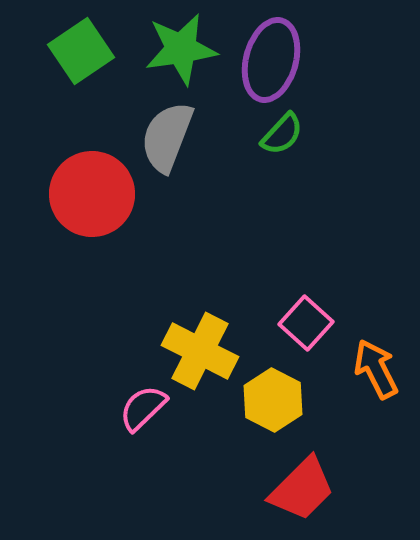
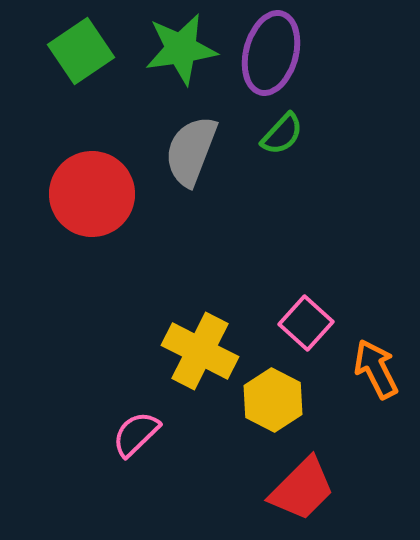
purple ellipse: moved 7 px up
gray semicircle: moved 24 px right, 14 px down
pink semicircle: moved 7 px left, 26 px down
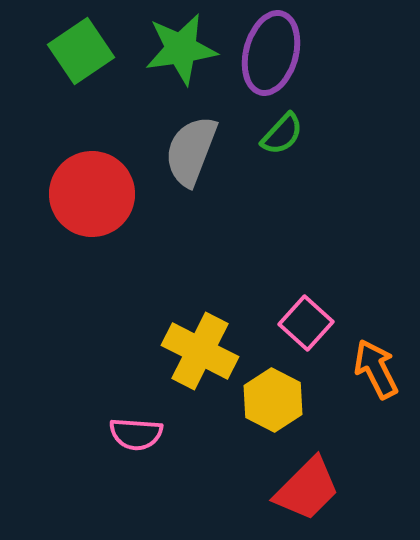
pink semicircle: rotated 132 degrees counterclockwise
red trapezoid: moved 5 px right
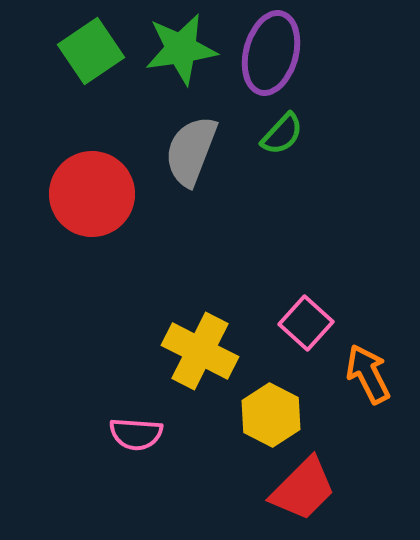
green square: moved 10 px right
orange arrow: moved 8 px left, 5 px down
yellow hexagon: moved 2 px left, 15 px down
red trapezoid: moved 4 px left
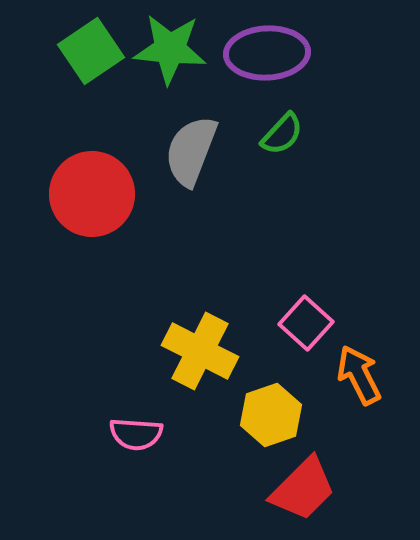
green star: moved 11 px left; rotated 14 degrees clockwise
purple ellipse: moved 4 px left; rotated 72 degrees clockwise
orange arrow: moved 9 px left, 1 px down
yellow hexagon: rotated 14 degrees clockwise
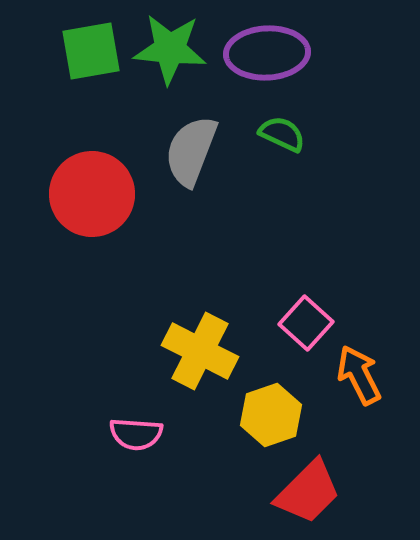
green square: rotated 24 degrees clockwise
green semicircle: rotated 108 degrees counterclockwise
red trapezoid: moved 5 px right, 3 px down
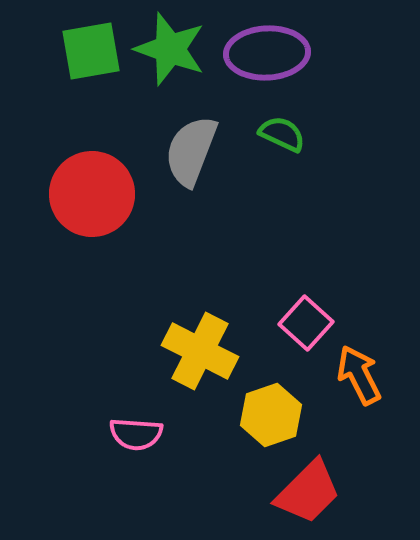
green star: rotated 14 degrees clockwise
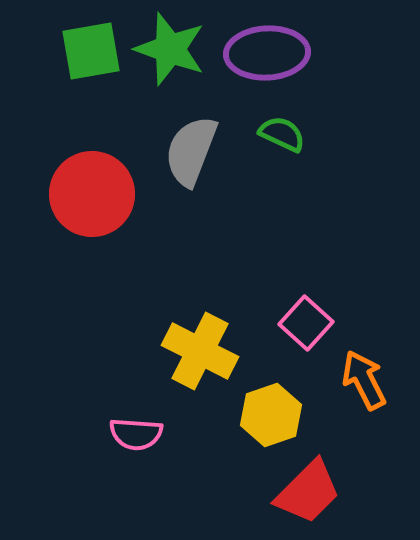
orange arrow: moved 5 px right, 5 px down
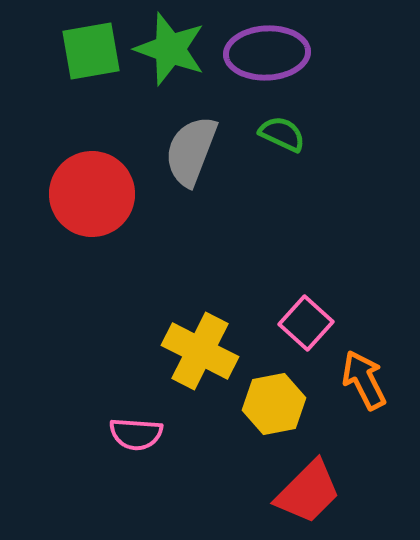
yellow hexagon: moved 3 px right, 11 px up; rotated 8 degrees clockwise
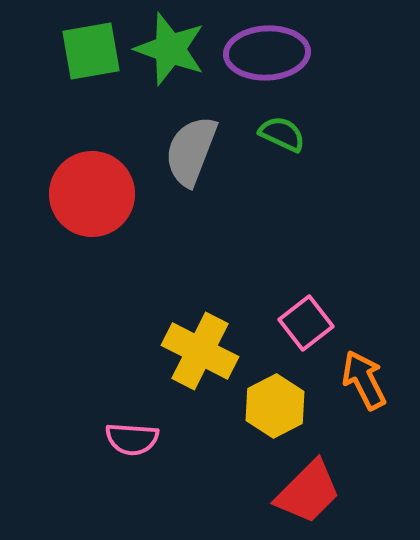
pink square: rotated 10 degrees clockwise
yellow hexagon: moved 1 px right, 2 px down; rotated 16 degrees counterclockwise
pink semicircle: moved 4 px left, 5 px down
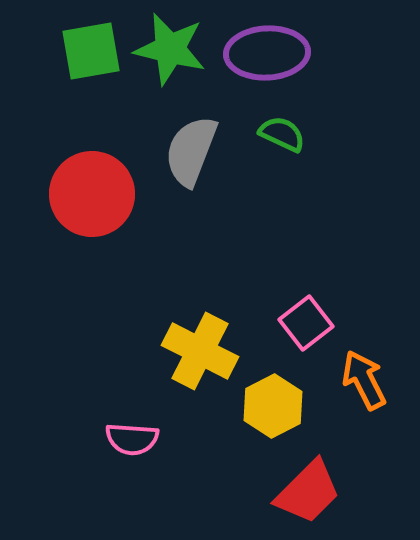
green star: rotated 6 degrees counterclockwise
yellow hexagon: moved 2 px left
